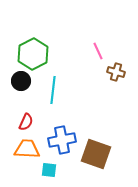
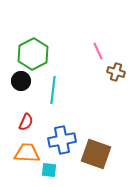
orange trapezoid: moved 4 px down
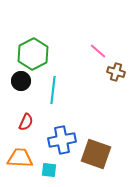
pink line: rotated 24 degrees counterclockwise
orange trapezoid: moved 7 px left, 5 px down
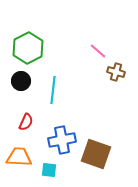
green hexagon: moved 5 px left, 6 px up
orange trapezoid: moved 1 px left, 1 px up
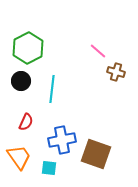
cyan line: moved 1 px left, 1 px up
orange trapezoid: rotated 52 degrees clockwise
cyan square: moved 2 px up
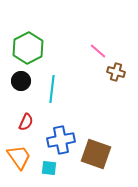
blue cross: moved 1 px left
